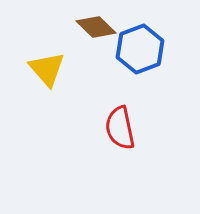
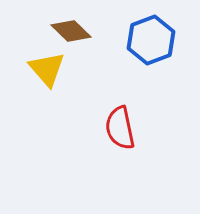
brown diamond: moved 25 px left, 4 px down
blue hexagon: moved 11 px right, 9 px up
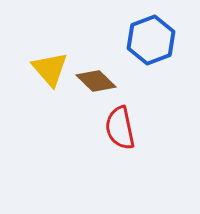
brown diamond: moved 25 px right, 50 px down
yellow triangle: moved 3 px right
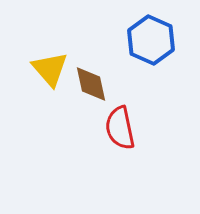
blue hexagon: rotated 15 degrees counterclockwise
brown diamond: moved 5 px left, 3 px down; rotated 33 degrees clockwise
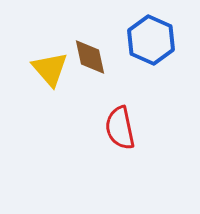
brown diamond: moved 1 px left, 27 px up
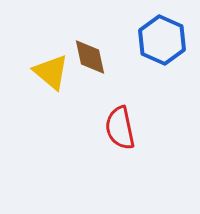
blue hexagon: moved 11 px right
yellow triangle: moved 1 px right, 3 px down; rotated 9 degrees counterclockwise
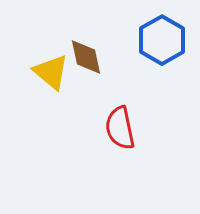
blue hexagon: rotated 6 degrees clockwise
brown diamond: moved 4 px left
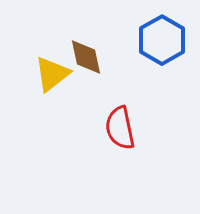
yellow triangle: moved 1 px right, 2 px down; rotated 42 degrees clockwise
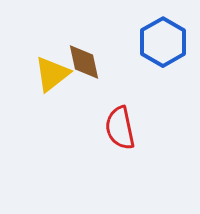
blue hexagon: moved 1 px right, 2 px down
brown diamond: moved 2 px left, 5 px down
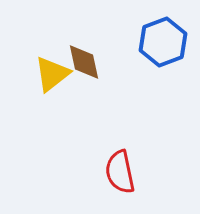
blue hexagon: rotated 9 degrees clockwise
red semicircle: moved 44 px down
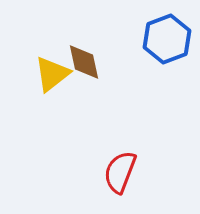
blue hexagon: moved 4 px right, 3 px up
red semicircle: rotated 33 degrees clockwise
